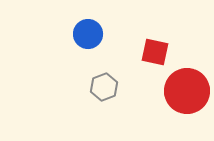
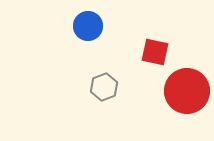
blue circle: moved 8 px up
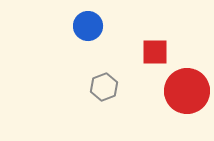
red square: rotated 12 degrees counterclockwise
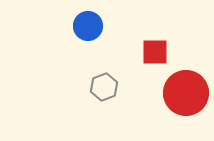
red circle: moved 1 px left, 2 px down
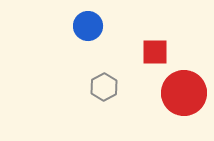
gray hexagon: rotated 8 degrees counterclockwise
red circle: moved 2 px left
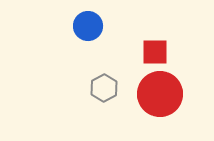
gray hexagon: moved 1 px down
red circle: moved 24 px left, 1 px down
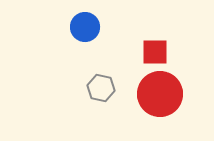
blue circle: moved 3 px left, 1 px down
gray hexagon: moved 3 px left; rotated 20 degrees counterclockwise
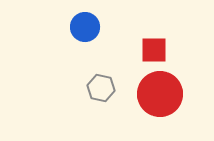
red square: moved 1 px left, 2 px up
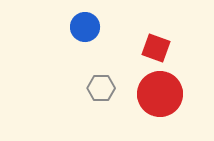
red square: moved 2 px right, 2 px up; rotated 20 degrees clockwise
gray hexagon: rotated 12 degrees counterclockwise
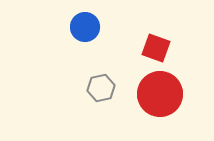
gray hexagon: rotated 12 degrees counterclockwise
